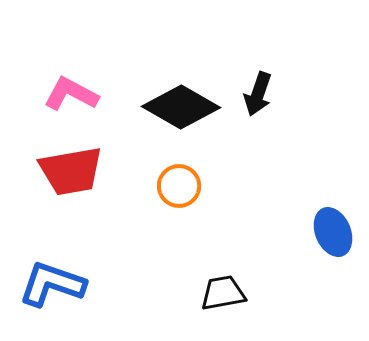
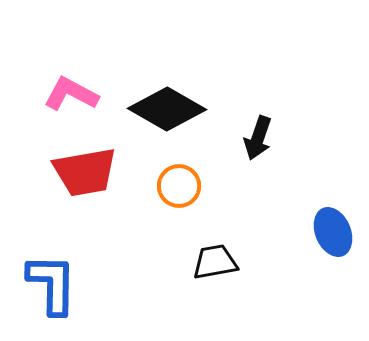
black arrow: moved 44 px down
black diamond: moved 14 px left, 2 px down
red trapezoid: moved 14 px right, 1 px down
blue L-shape: rotated 72 degrees clockwise
black trapezoid: moved 8 px left, 31 px up
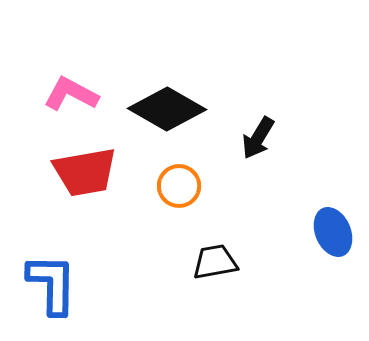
black arrow: rotated 12 degrees clockwise
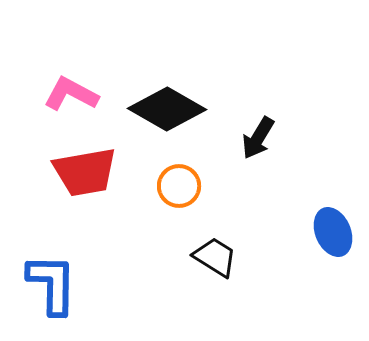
black trapezoid: moved 5 px up; rotated 42 degrees clockwise
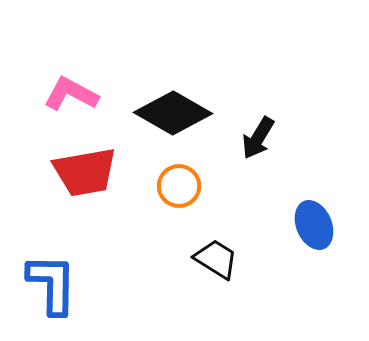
black diamond: moved 6 px right, 4 px down
blue ellipse: moved 19 px left, 7 px up
black trapezoid: moved 1 px right, 2 px down
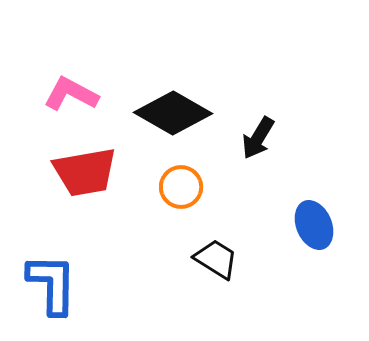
orange circle: moved 2 px right, 1 px down
